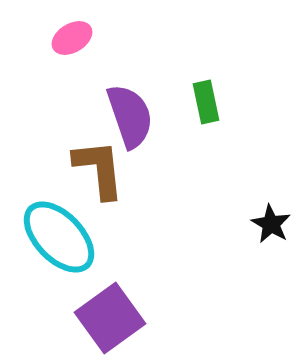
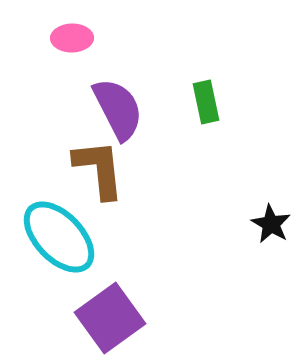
pink ellipse: rotated 30 degrees clockwise
purple semicircle: moved 12 px left, 7 px up; rotated 8 degrees counterclockwise
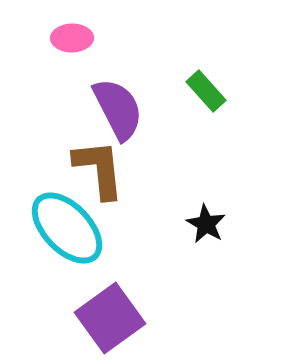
green rectangle: moved 11 px up; rotated 30 degrees counterclockwise
black star: moved 65 px left
cyan ellipse: moved 8 px right, 9 px up
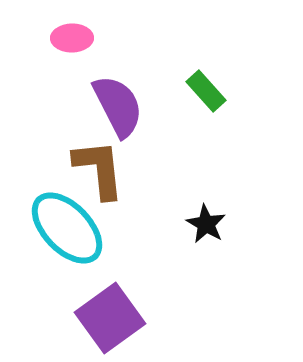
purple semicircle: moved 3 px up
